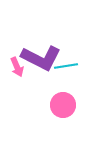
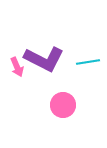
purple L-shape: moved 3 px right, 1 px down
cyan line: moved 22 px right, 4 px up
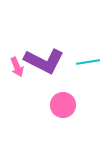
purple L-shape: moved 2 px down
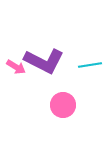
cyan line: moved 2 px right, 3 px down
pink arrow: moved 1 px left; rotated 36 degrees counterclockwise
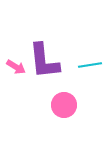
purple L-shape: rotated 57 degrees clockwise
pink circle: moved 1 px right
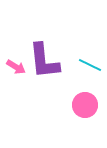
cyan line: rotated 35 degrees clockwise
pink circle: moved 21 px right
